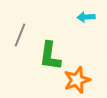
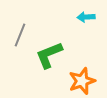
green L-shape: moved 1 px left, 1 px up; rotated 60 degrees clockwise
orange star: moved 5 px right, 1 px down
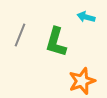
cyan arrow: rotated 18 degrees clockwise
green L-shape: moved 7 px right, 13 px up; rotated 52 degrees counterclockwise
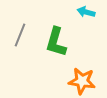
cyan arrow: moved 5 px up
orange star: rotated 28 degrees clockwise
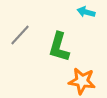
gray line: rotated 20 degrees clockwise
green L-shape: moved 3 px right, 5 px down
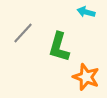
gray line: moved 3 px right, 2 px up
orange star: moved 4 px right, 4 px up; rotated 12 degrees clockwise
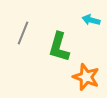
cyan arrow: moved 5 px right, 8 px down
gray line: rotated 20 degrees counterclockwise
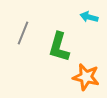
cyan arrow: moved 2 px left, 3 px up
orange star: rotated 8 degrees counterclockwise
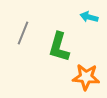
orange star: rotated 8 degrees counterclockwise
